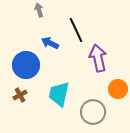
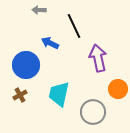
gray arrow: rotated 72 degrees counterclockwise
black line: moved 2 px left, 4 px up
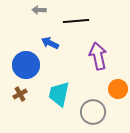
black line: moved 2 px right, 5 px up; rotated 70 degrees counterclockwise
purple arrow: moved 2 px up
brown cross: moved 1 px up
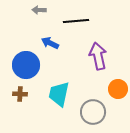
brown cross: rotated 32 degrees clockwise
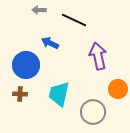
black line: moved 2 px left, 1 px up; rotated 30 degrees clockwise
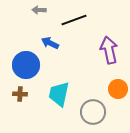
black line: rotated 45 degrees counterclockwise
purple arrow: moved 11 px right, 6 px up
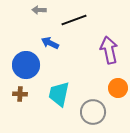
orange circle: moved 1 px up
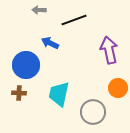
brown cross: moved 1 px left, 1 px up
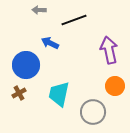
orange circle: moved 3 px left, 2 px up
brown cross: rotated 32 degrees counterclockwise
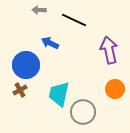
black line: rotated 45 degrees clockwise
orange circle: moved 3 px down
brown cross: moved 1 px right, 3 px up
gray circle: moved 10 px left
